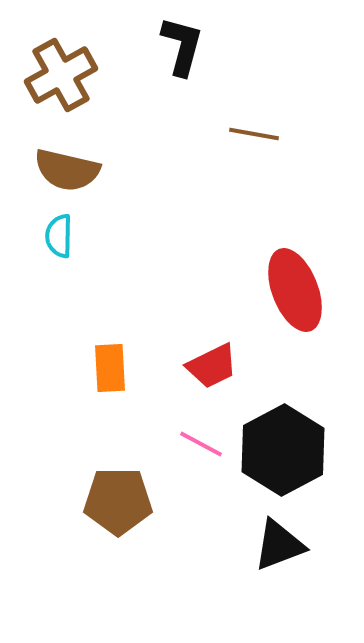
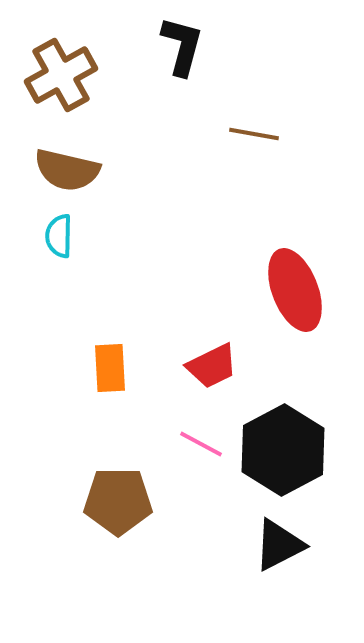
black triangle: rotated 6 degrees counterclockwise
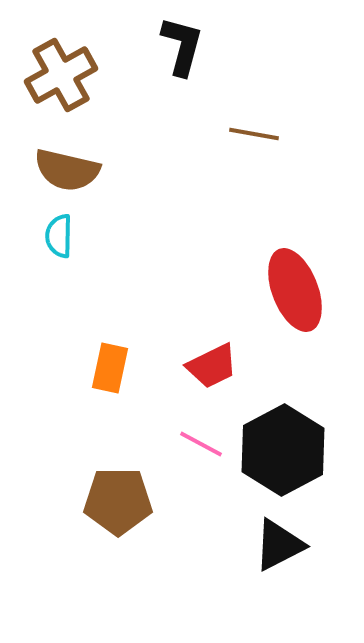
orange rectangle: rotated 15 degrees clockwise
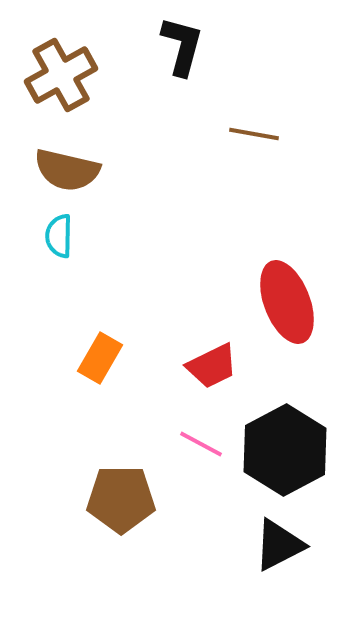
red ellipse: moved 8 px left, 12 px down
orange rectangle: moved 10 px left, 10 px up; rotated 18 degrees clockwise
black hexagon: moved 2 px right
brown pentagon: moved 3 px right, 2 px up
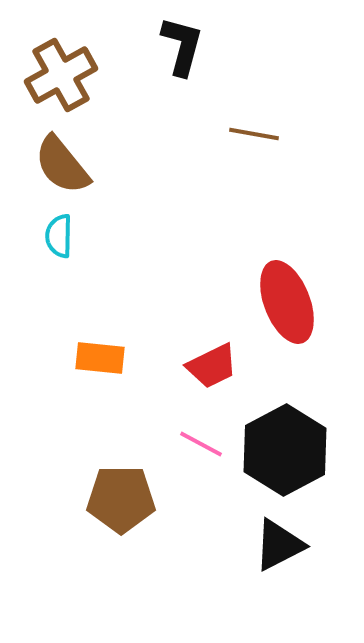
brown semicircle: moved 5 px left, 5 px up; rotated 38 degrees clockwise
orange rectangle: rotated 66 degrees clockwise
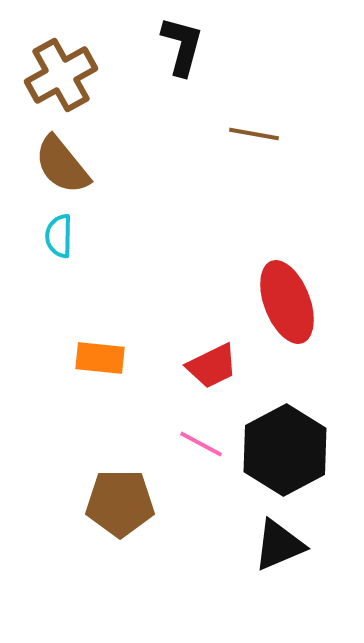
brown pentagon: moved 1 px left, 4 px down
black triangle: rotated 4 degrees clockwise
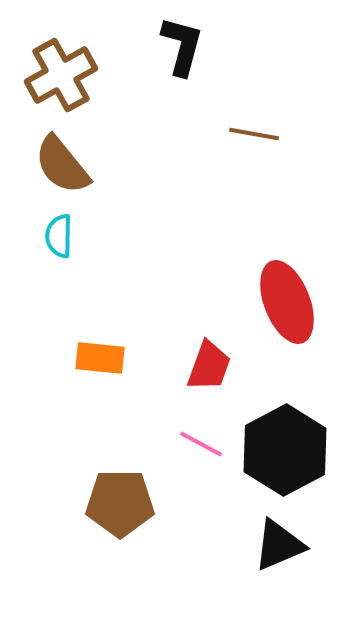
red trapezoid: moved 3 px left; rotated 44 degrees counterclockwise
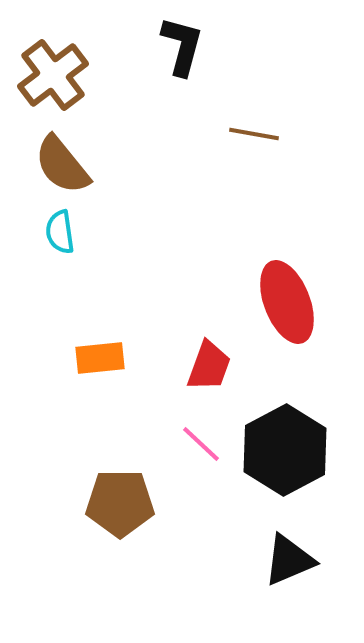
brown cross: moved 8 px left; rotated 8 degrees counterclockwise
cyan semicircle: moved 1 px right, 4 px up; rotated 9 degrees counterclockwise
orange rectangle: rotated 12 degrees counterclockwise
pink line: rotated 15 degrees clockwise
black triangle: moved 10 px right, 15 px down
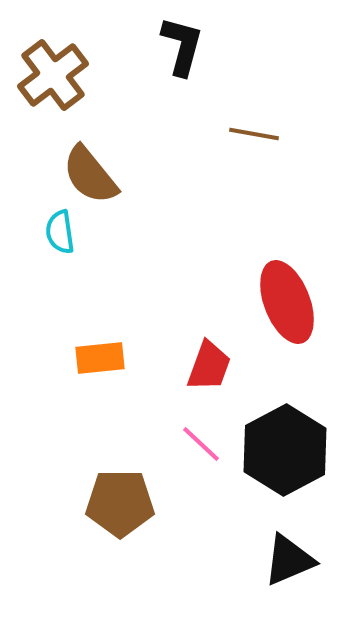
brown semicircle: moved 28 px right, 10 px down
